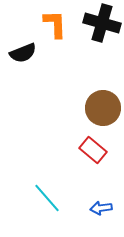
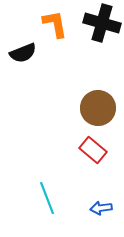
orange L-shape: rotated 8 degrees counterclockwise
brown circle: moved 5 px left
cyan line: rotated 20 degrees clockwise
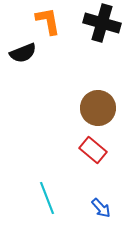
orange L-shape: moved 7 px left, 3 px up
blue arrow: rotated 125 degrees counterclockwise
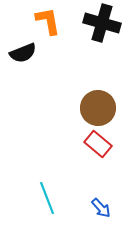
red rectangle: moved 5 px right, 6 px up
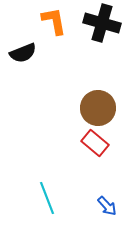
orange L-shape: moved 6 px right
red rectangle: moved 3 px left, 1 px up
blue arrow: moved 6 px right, 2 px up
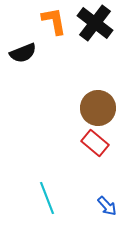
black cross: moved 7 px left; rotated 21 degrees clockwise
